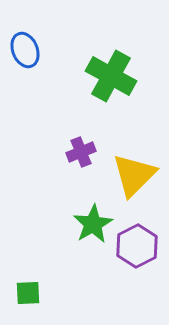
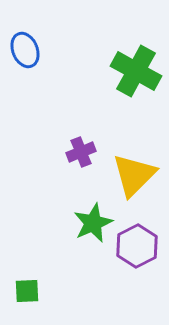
green cross: moved 25 px right, 5 px up
green star: moved 1 px up; rotated 6 degrees clockwise
green square: moved 1 px left, 2 px up
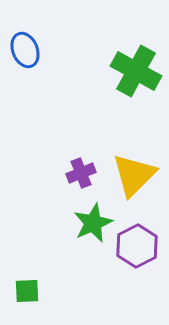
purple cross: moved 21 px down
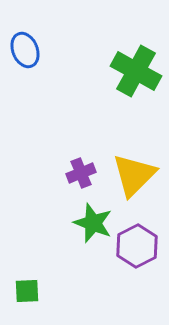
green star: rotated 27 degrees counterclockwise
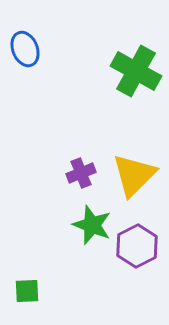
blue ellipse: moved 1 px up
green star: moved 1 px left, 2 px down
